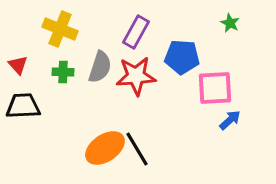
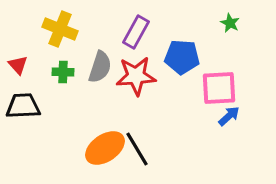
pink square: moved 4 px right
blue arrow: moved 1 px left, 4 px up
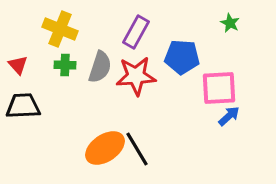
green cross: moved 2 px right, 7 px up
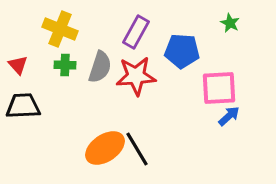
blue pentagon: moved 6 px up
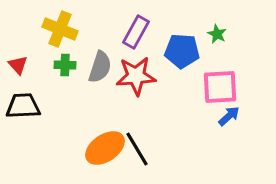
green star: moved 13 px left, 11 px down
pink square: moved 1 px right, 1 px up
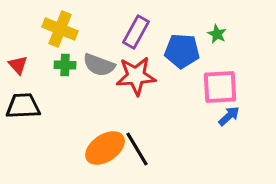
gray semicircle: moved 1 px left, 2 px up; rotated 92 degrees clockwise
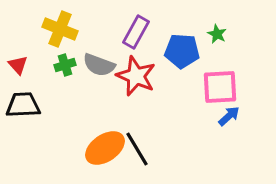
green cross: rotated 20 degrees counterclockwise
red star: rotated 27 degrees clockwise
black trapezoid: moved 1 px up
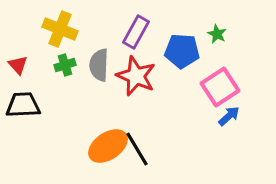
gray semicircle: rotated 72 degrees clockwise
pink square: rotated 30 degrees counterclockwise
orange ellipse: moved 3 px right, 2 px up
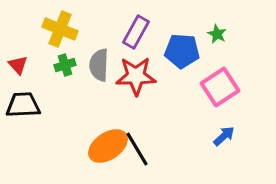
red star: rotated 24 degrees counterclockwise
blue arrow: moved 5 px left, 20 px down
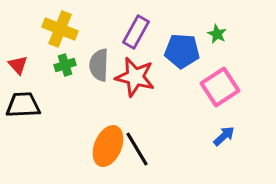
red star: moved 1 px left, 1 px down; rotated 15 degrees clockwise
orange ellipse: rotated 33 degrees counterclockwise
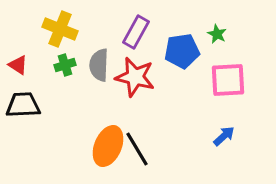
blue pentagon: rotated 12 degrees counterclockwise
red triangle: rotated 15 degrees counterclockwise
pink square: moved 8 px right, 7 px up; rotated 30 degrees clockwise
